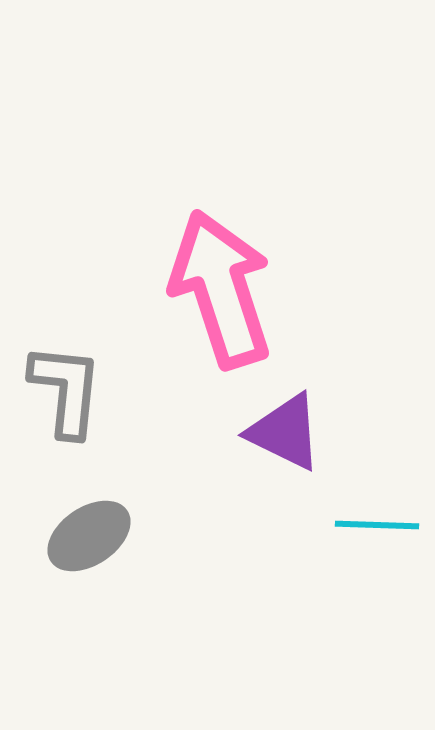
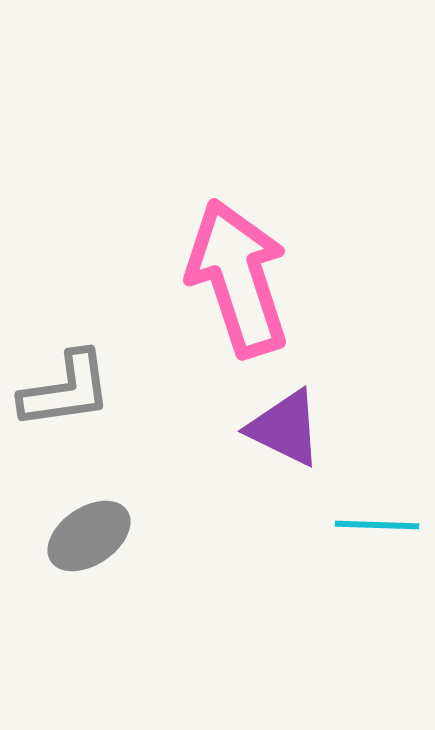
pink arrow: moved 17 px right, 11 px up
gray L-shape: rotated 76 degrees clockwise
purple triangle: moved 4 px up
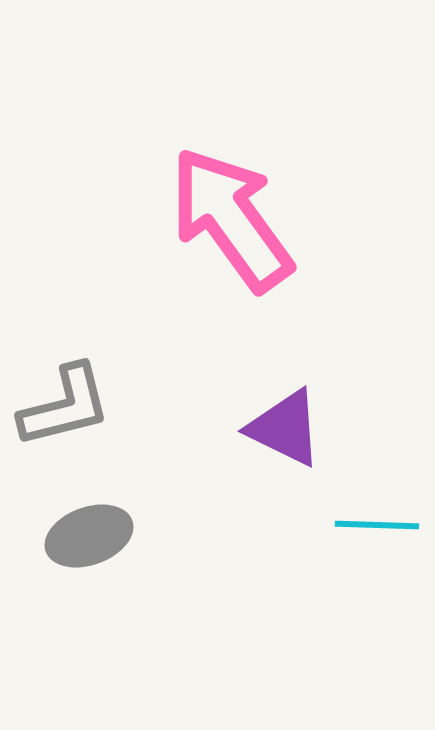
pink arrow: moved 7 px left, 59 px up; rotated 18 degrees counterclockwise
gray L-shape: moved 1 px left, 16 px down; rotated 6 degrees counterclockwise
gray ellipse: rotated 14 degrees clockwise
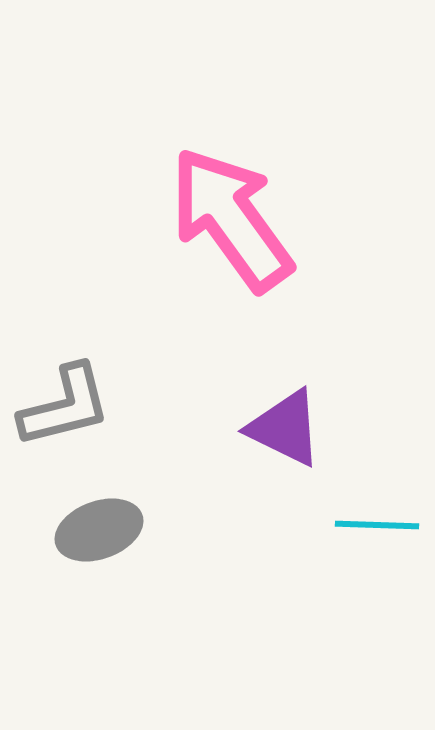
gray ellipse: moved 10 px right, 6 px up
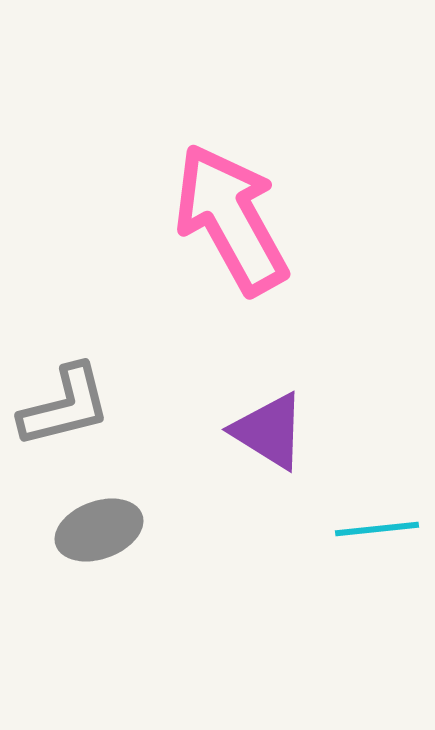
pink arrow: rotated 7 degrees clockwise
purple triangle: moved 16 px left, 3 px down; rotated 6 degrees clockwise
cyan line: moved 4 px down; rotated 8 degrees counterclockwise
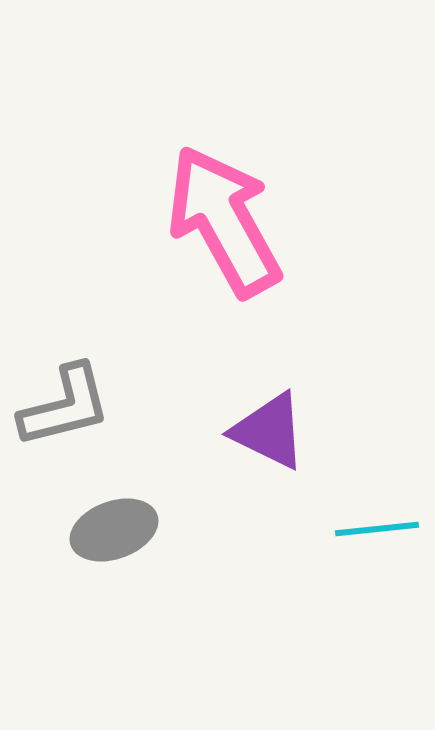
pink arrow: moved 7 px left, 2 px down
purple triangle: rotated 6 degrees counterclockwise
gray ellipse: moved 15 px right
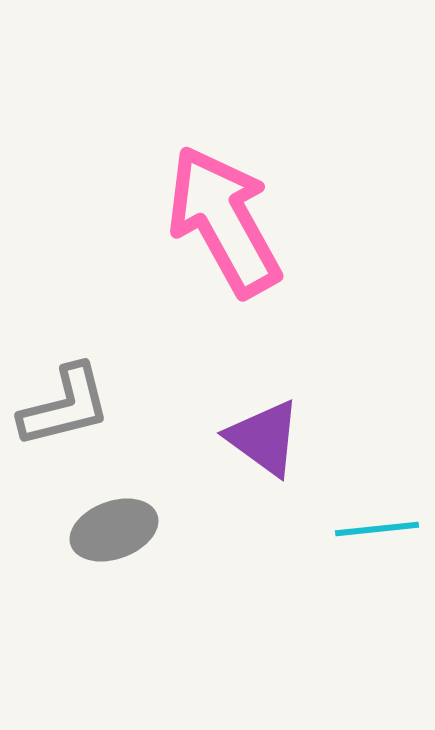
purple triangle: moved 5 px left, 7 px down; rotated 10 degrees clockwise
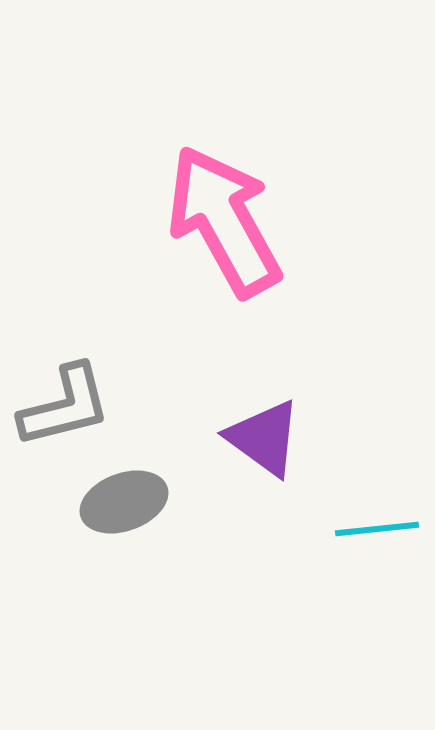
gray ellipse: moved 10 px right, 28 px up
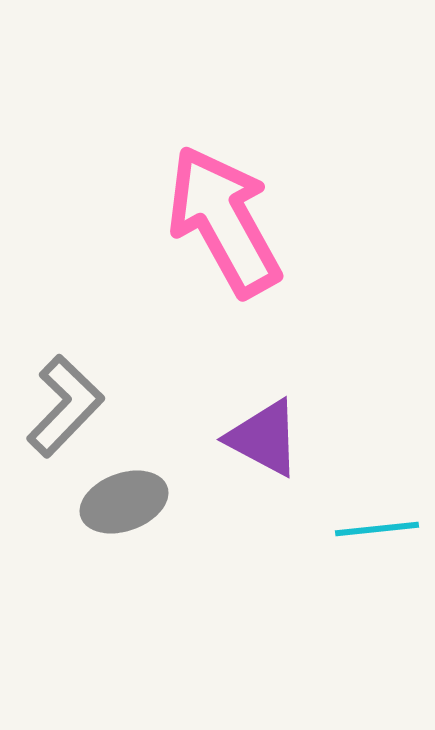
gray L-shape: rotated 32 degrees counterclockwise
purple triangle: rotated 8 degrees counterclockwise
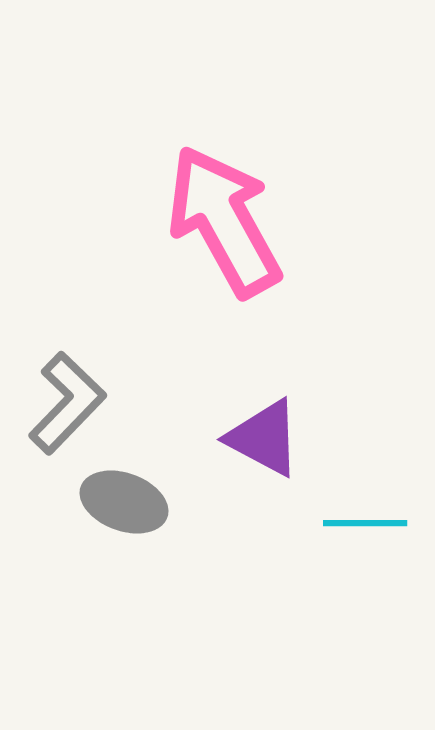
gray L-shape: moved 2 px right, 3 px up
gray ellipse: rotated 40 degrees clockwise
cyan line: moved 12 px left, 6 px up; rotated 6 degrees clockwise
